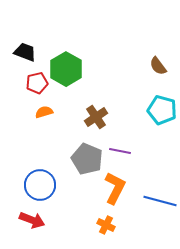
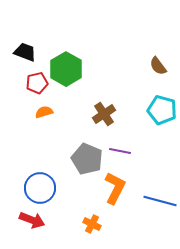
brown cross: moved 8 px right, 3 px up
blue circle: moved 3 px down
orange cross: moved 14 px left, 1 px up
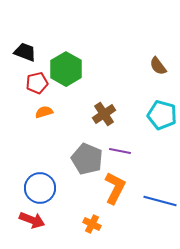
cyan pentagon: moved 5 px down
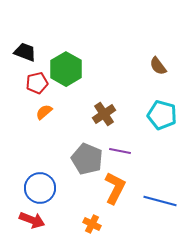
orange semicircle: rotated 24 degrees counterclockwise
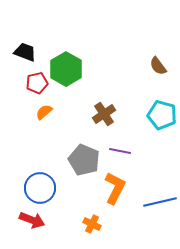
gray pentagon: moved 3 px left, 1 px down
blue line: moved 1 px down; rotated 28 degrees counterclockwise
